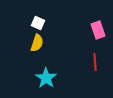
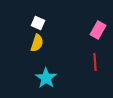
pink rectangle: rotated 48 degrees clockwise
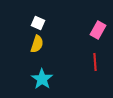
yellow semicircle: moved 1 px down
cyan star: moved 4 px left, 1 px down
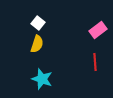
white square: rotated 16 degrees clockwise
pink rectangle: rotated 24 degrees clockwise
cyan star: rotated 15 degrees counterclockwise
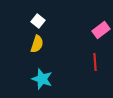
white square: moved 2 px up
pink rectangle: moved 3 px right
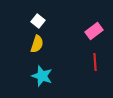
pink rectangle: moved 7 px left, 1 px down
cyan star: moved 3 px up
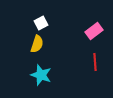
white square: moved 3 px right, 2 px down; rotated 24 degrees clockwise
cyan star: moved 1 px left, 1 px up
